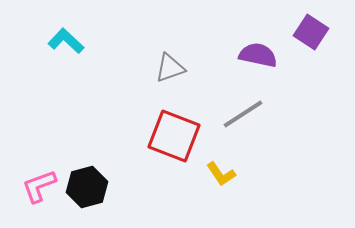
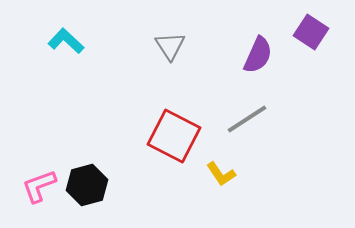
purple semicircle: rotated 102 degrees clockwise
gray triangle: moved 22 px up; rotated 44 degrees counterclockwise
gray line: moved 4 px right, 5 px down
red square: rotated 6 degrees clockwise
black hexagon: moved 2 px up
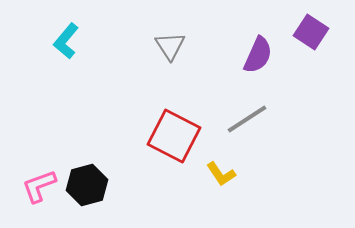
cyan L-shape: rotated 93 degrees counterclockwise
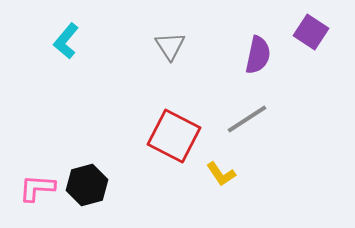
purple semicircle: rotated 12 degrees counterclockwise
pink L-shape: moved 2 px left, 2 px down; rotated 24 degrees clockwise
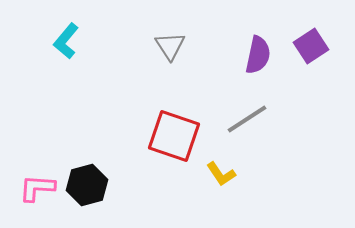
purple square: moved 14 px down; rotated 24 degrees clockwise
red square: rotated 8 degrees counterclockwise
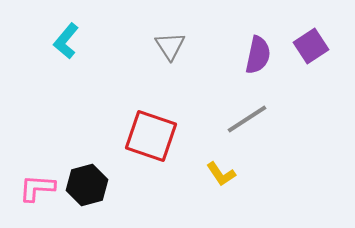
red square: moved 23 px left
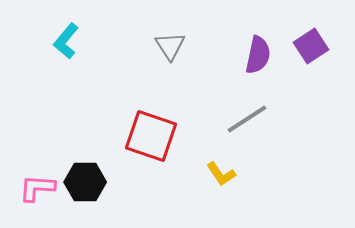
black hexagon: moved 2 px left, 3 px up; rotated 15 degrees clockwise
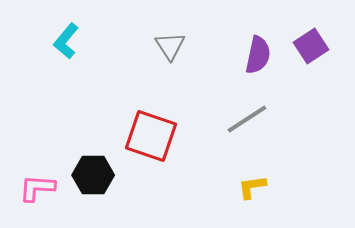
yellow L-shape: moved 31 px right, 13 px down; rotated 116 degrees clockwise
black hexagon: moved 8 px right, 7 px up
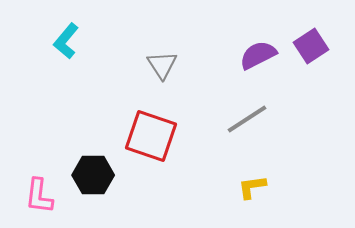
gray triangle: moved 8 px left, 19 px down
purple semicircle: rotated 129 degrees counterclockwise
pink L-shape: moved 2 px right, 8 px down; rotated 87 degrees counterclockwise
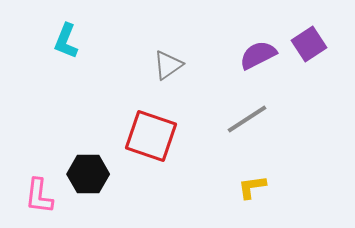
cyan L-shape: rotated 18 degrees counterclockwise
purple square: moved 2 px left, 2 px up
gray triangle: moved 6 px right; rotated 28 degrees clockwise
black hexagon: moved 5 px left, 1 px up
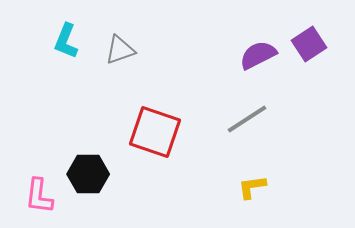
gray triangle: moved 48 px left, 15 px up; rotated 16 degrees clockwise
red square: moved 4 px right, 4 px up
